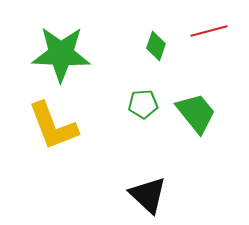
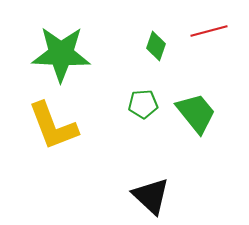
black triangle: moved 3 px right, 1 px down
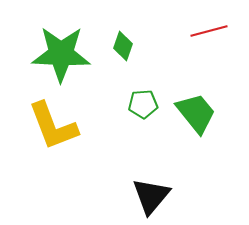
green diamond: moved 33 px left
black triangle: rotated 27 degrees clockwise
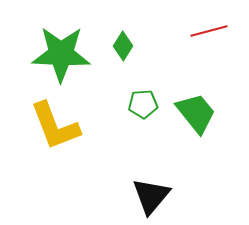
green diamond: rotated 12 degrees clockwise
yellow L-shape: moved 2 px right
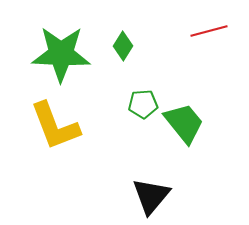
green trapezoid: moved 12 px left, 10 px down
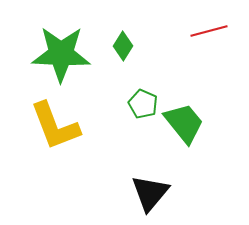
green pentagon: rotated 28 degrees clockwise
black triangle: moved 1 px left, 3 px up
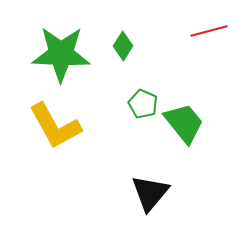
yellow L-shape: rotated 8 degrees counterclockwise
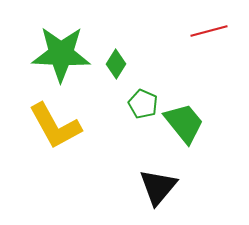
green diamond: moved 7 px left, 18 px down
black triangle: moved 8 px right, 6 px up
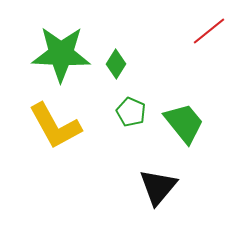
red line: rotated 24 degrees counterclockwise
green pentagon: moved 12 px left, 8 px down
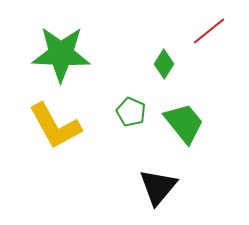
green diamond: moved 48 px right
